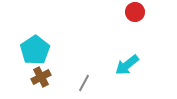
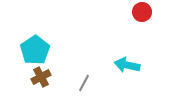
red circle: moved 7 px right
cyan arrow: rotated 50 degrees clockwise
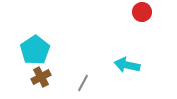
gray line: moved 1 px left
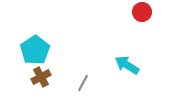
cyan arrow: rotated 20 degrees clockwise
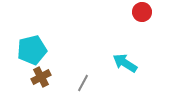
cyan pentagon: moved 3 px left; rotated 20 degrees clockwise
cyan arrow: moved 2 px left, 2 px up
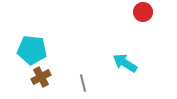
red circle: moved 1 px right
cyan pentagon: rotated 20 degrees clockwise
gray line: rotated 42 degrees counterclockwise
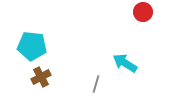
cyan pentagon: moved 4 px up
gray line: moved 13 px right, 1 px down; rotated 30 degrees clockwise
